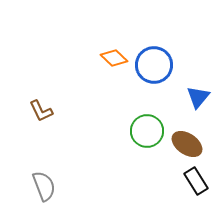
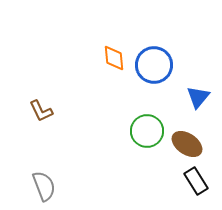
orange diamond: rotated 40 degrees clockwise
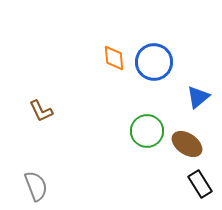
blue circle: moved 3 px up
blue triangle: rotated 10 degrees clockwise
black rectangle: moved 4 px right, 3 px down
gray semicircle: moved 8 px left
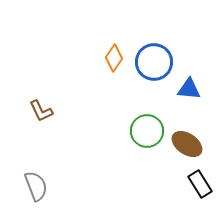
orange diamond: rotated 40 degrees clockwise
blue triangle: moved 9 px left, 8 px up; rotated 45 degrees clockwise
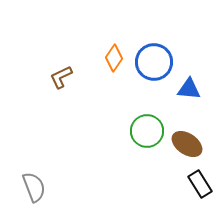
brown L-shape: moved 20 px right, 34 px up; rotated 90 degrees clockwise
gray semicircle: moved 2 px left, 1 px down
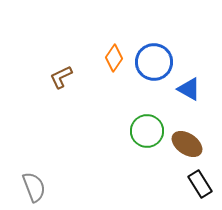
blue triangle: rotated 25 degrees clockwise
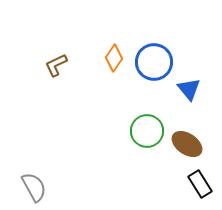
brown L-shape: moved 5 px left, 12 px up
blue triangle: rotated 20 degrees clockwise
gray semicircle: rotated 8 degrees counterclockwise
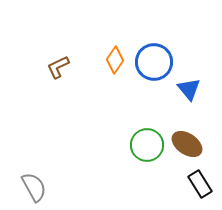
orange diamond: moved 1 px right, 2 px down
brown L-shape: moved 2 px right, 2 px down
green circle: moved 14 px down
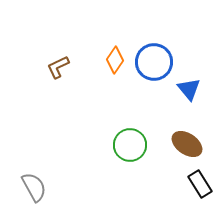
green circle: moved 17 px left
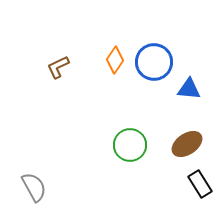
blue triangle: rotated 45 degrees counterclockwise
brown ellipse: rotated 68 degrees counterclockwise
